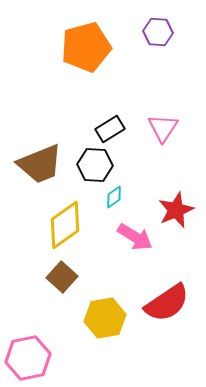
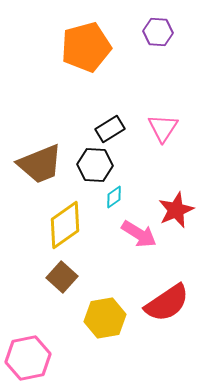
pink arrow: moved 4 px right, 3 px up
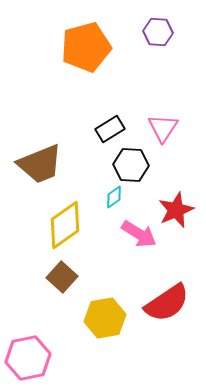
black hexagon: moved 36 px right
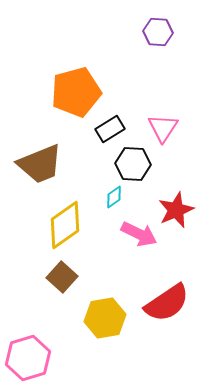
orange pentagon: moved 10 px left, 45 px down
black hexagon: moved 2 px right, 1 px up
pink arrow: rotated 6 degrees counterclockwise
pink hexagon: rotated 6 degrees counterclockwise
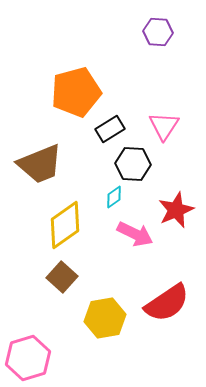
pink triangle: moved 1 px right, 2 px up
pink arrow: moved 4 px left
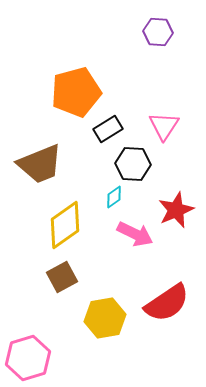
black rectangle: moved 2 px left
brown square: rotated 20 degrees clockwise
